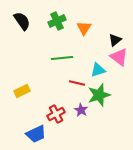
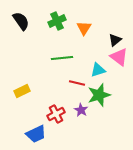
black semicircle: moved 1 px left
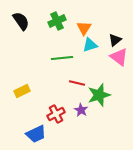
cyan triangle: moved 8 px left, 25 px up
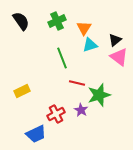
green line: rotated 75 degrees clockwise
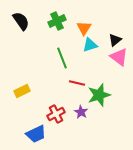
purple star: moved 2 px down
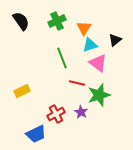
pink triangle: moved 21 px left, 6 px down
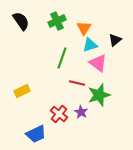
green line: rotated 40 degrees clockwise
red cross: moved 3 px right; rotated 24 degrees counterclockwise
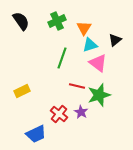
red line: moved 3 px down
